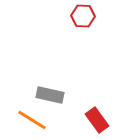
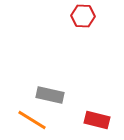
red rectangle: rotated 40 degrees counterclockwise
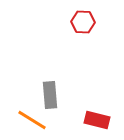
red hexagon: moved 6 px down
gray rectangle: rotated 72 degrees clockwise
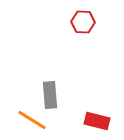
red rectangle: moved 1 px down
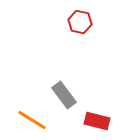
red hexagon: moved 3 px left; rotated 10 degrees clockwise
gray rectangle: moved 14 px right; rotated 32 degrees counterclockwise
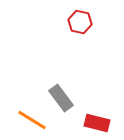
gray rectangle: moved 3 px left, 3 px down
red rectangle: moved 2 px down
